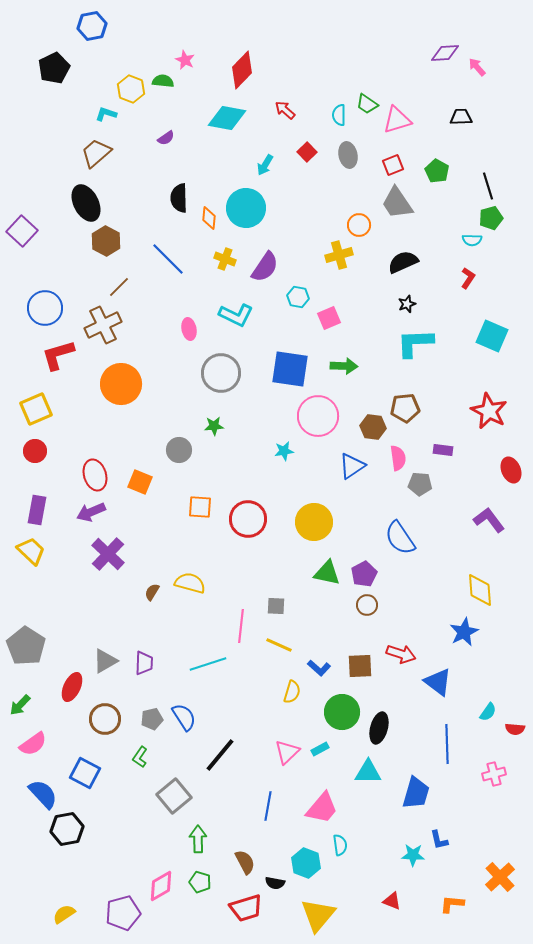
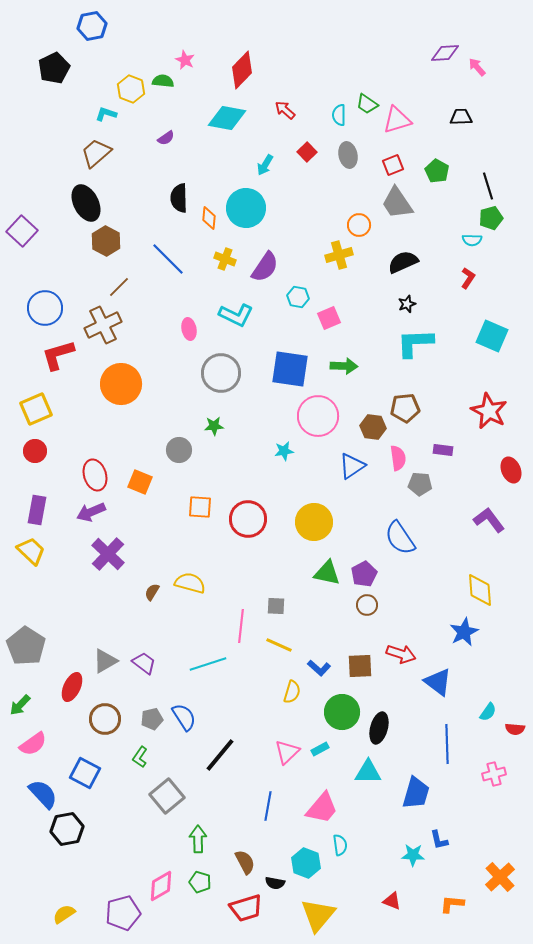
purple trapezoid at (144, 663): rotated 55 degrees counterclockwise
gray square at (174, 796): moved 7 px left
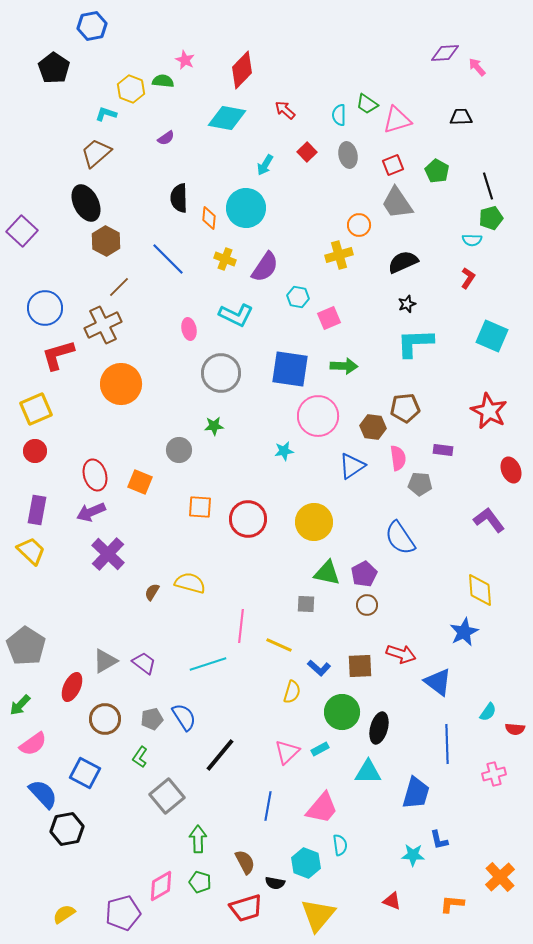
black pentagon at (54, 68): rotated 12 degrees counterclockwise
gray square at (276, 606): moved 30 px right, 2 px up
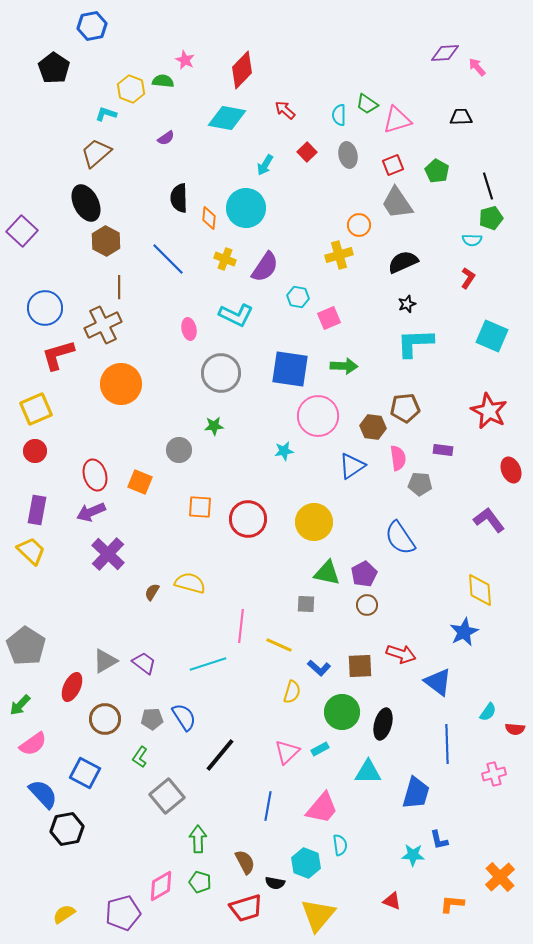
brown line at (119, 287): rotated 45 degrees counterclockwise
gray pentagon at (152, 719): rotated 10 degrees clockwise
black ellipse at (379, 728): moved 4 px right, 4 px up
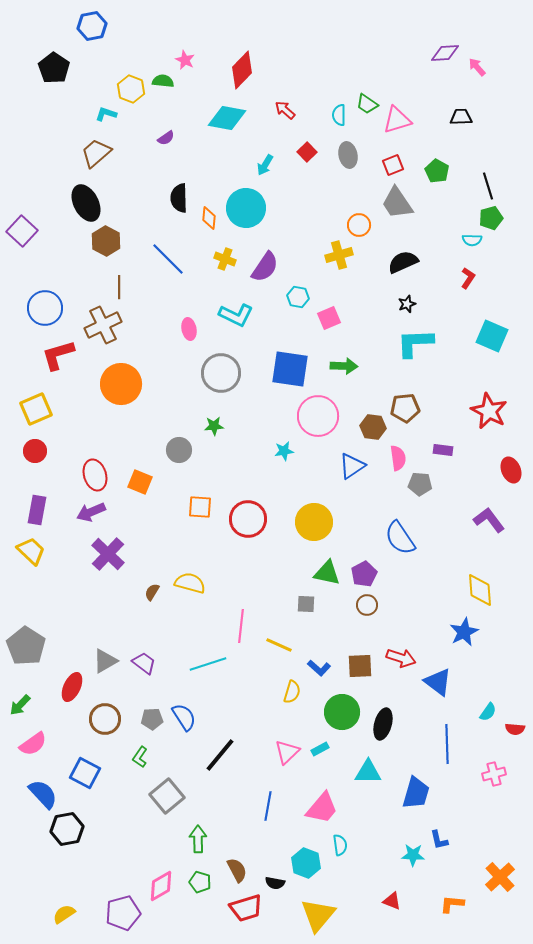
red arrow at (401, 654): moved 4 px down
brown semicircle at (245, 862): moved 8 px left, 8 px down
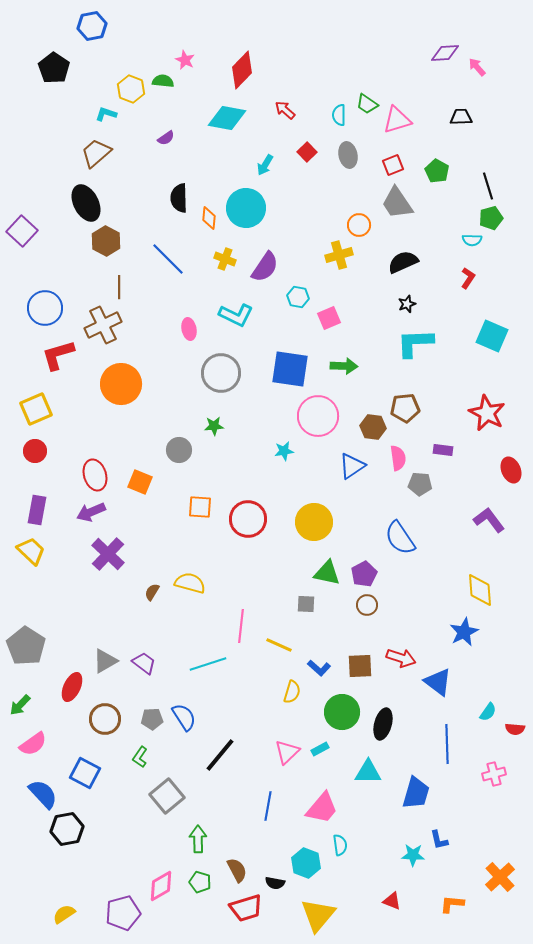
red star at (489, 411): moved 2 px left, 2 px down
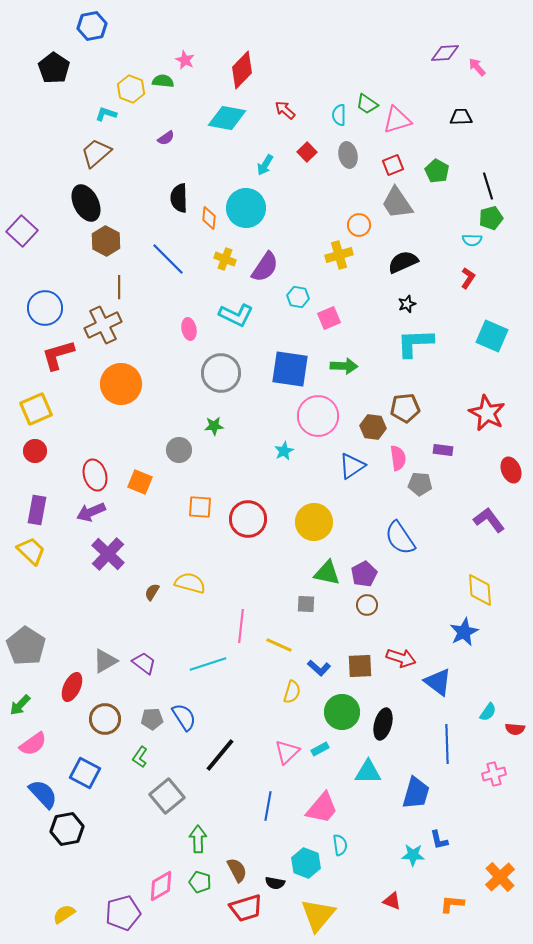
cyan star at (284, 451): rotated 18 degrees counterclockwise
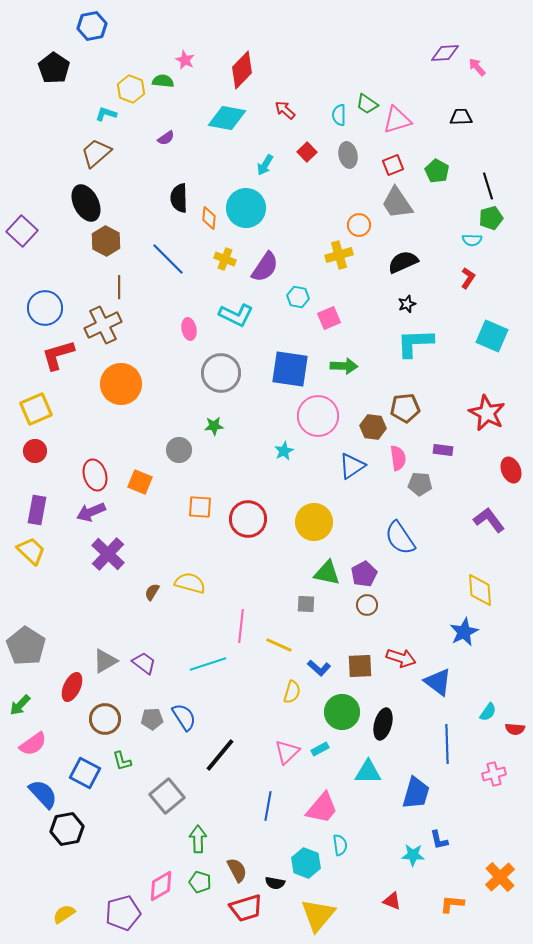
green L-shape at (140, 757): moved 18 px left, 4 px down; rotated 50 degrees counterclockwise
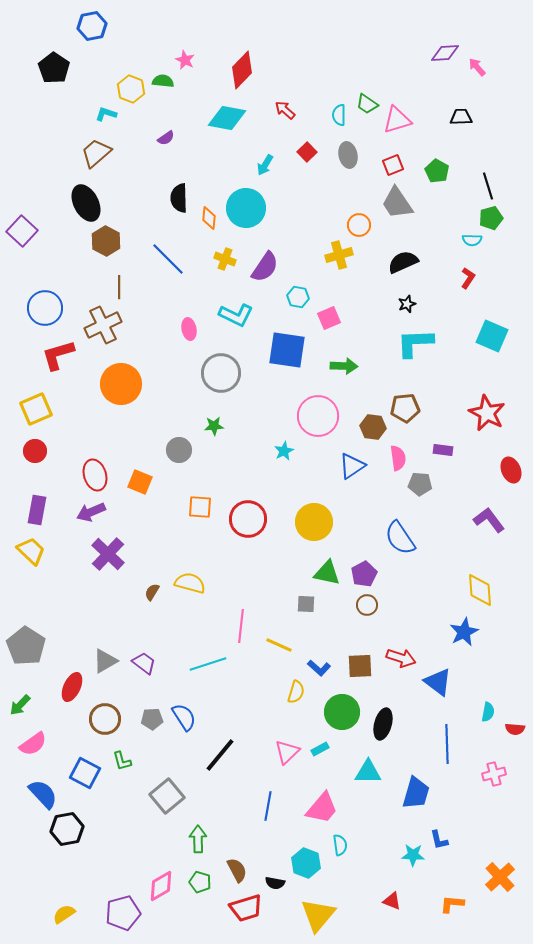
blue square at (290, 369): moved 3 px left, 19 px up
yellow semicircle at (292, 692): moved 4 px right
cyan semicircle at (488, 712): rotated 24 degrees counterclockwise
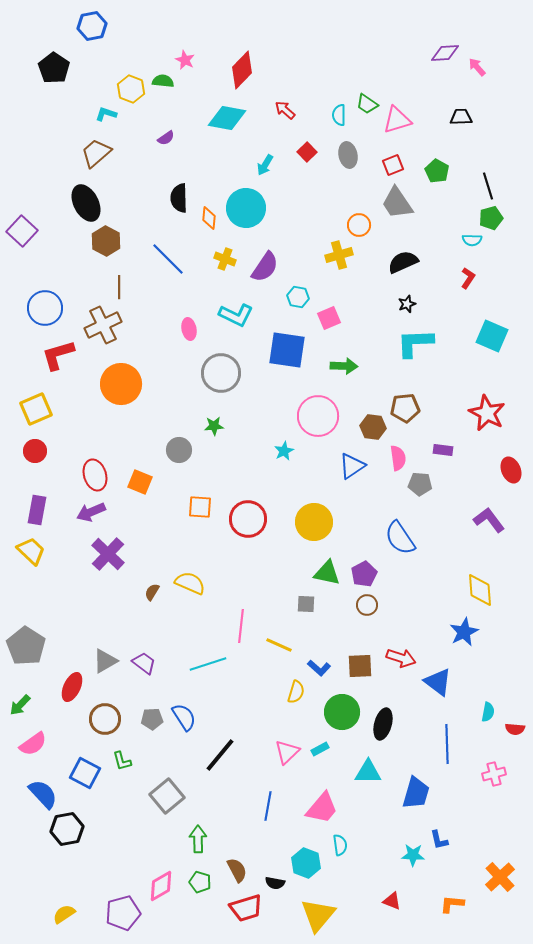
yellow semicircle at (190, 583): rotated 8 degrees clockwise
